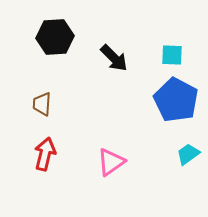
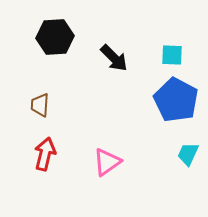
brown trapezoid: moved 2 px left, 1 px down
cyan trapezoid: rotated 30 degrees counterclockwise
pink triangle: moved 4 px left
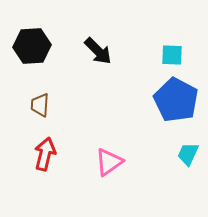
black hexagon: moved 23 px left, 9 px down
black arrow: moved 16 px left, 7 px up
pink triangle: moved 2 px right
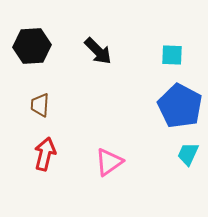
blue pentagon: moved 4 px right, 6 px down
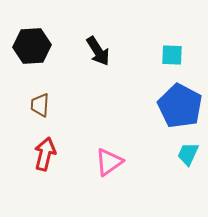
black arrow: rotated 12 degrees clockwise
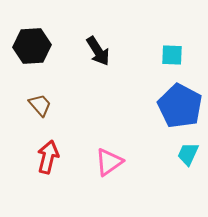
brown trapezoid: rotated 135 degrees clockwise
red arrow: moved 3 px right, 3 px down
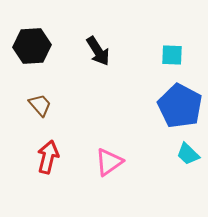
cyan trapezoid: rotated 70 degrees counterclockwise
